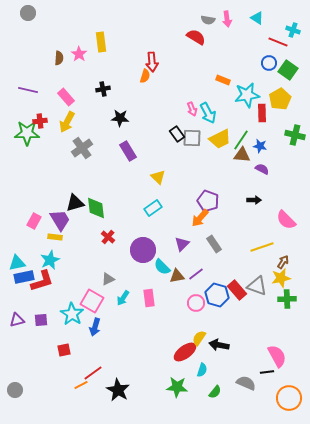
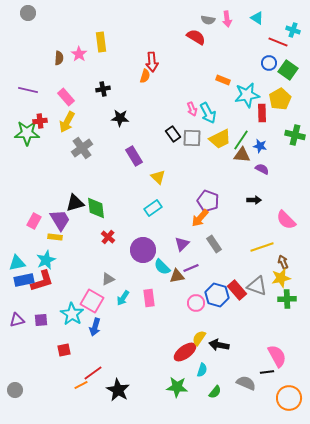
black rectangle at (177, 134): moved 4 px left
purple rectangle at (128, 151): moved 6 px right, 5 px down
cyan star at (50, 260): moved 4 px left
brown arrow at (283, 262): rotated 56 degrees counterclockwise
purple line at (196, 274): moved 5 px left, 6 px up; rotated 14 degrees clockwise
blue rectangle at (24, 277): moved 3 px down
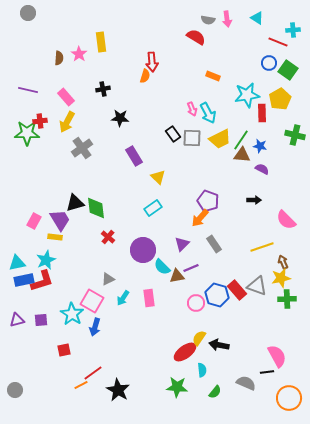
cyan cross at (293, 30): rotated 24 degrees counterclockwise
orange rectangle at (223, 80): moved 10 px left, 4 px up
cyan semicircle at (202, 370): rotated 24 degrees counterclockwise
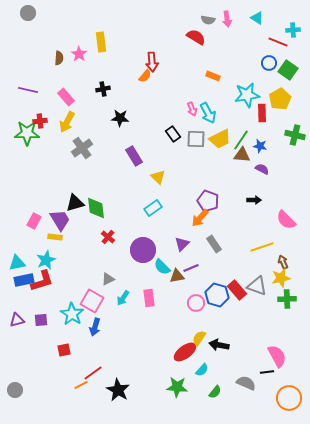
orange semicircle at (145, 76): rotated 24 degrees clockwise
gray square at (192, 138): moved 4 px right, 1 px down
cyan semicircle at (202, 370): rotated 48 degrees clockwise
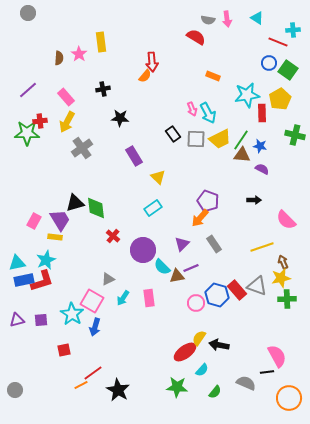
purple line at (28, 90): rotated 54 degrees counterclockwise
red cross at (108, 237): moved 5 px right, 1 px up
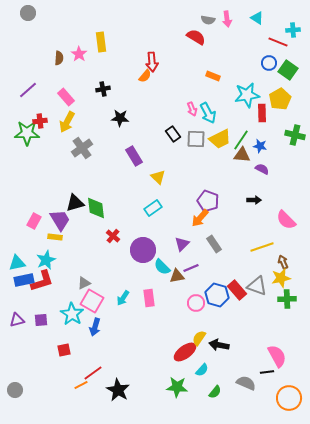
gray triangle at (108, 279): moved 24 px left, 4 px down
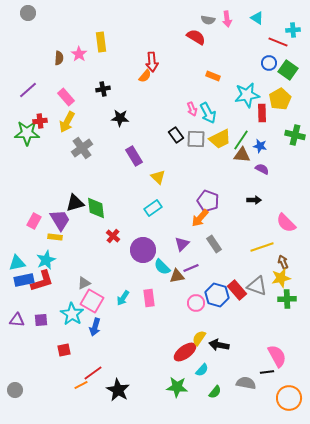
black rectangle at (173, 134): moved 3 px right, 1 px down
pink semicircle at (286, 220): moved 3 px down
purple triangle at (17, 320): rotated 21 degrees clockwise
gray semicircle at (246, 383): rotated 12 degrees counterclockwise
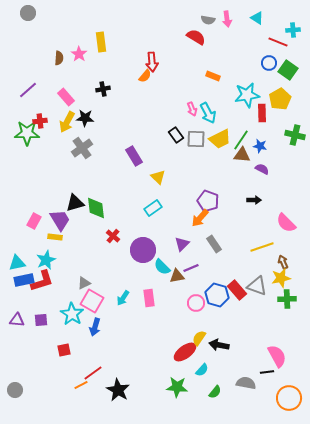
black star at (120, 118): moved 35 px left
